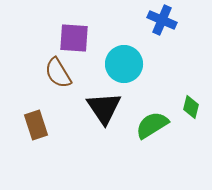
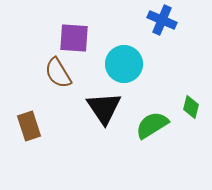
brown rectangle: moved 7 px left, 1 px down
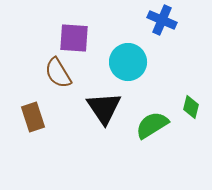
cyan circle: moved 4 px right, 2 px up
brown rectangle: moved 4 px right, 9 px up
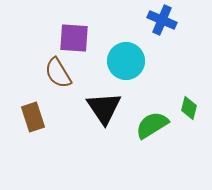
cyan circle: moved 2 px left, 1 px up
green diamond: moved 2 px left, 1 px down
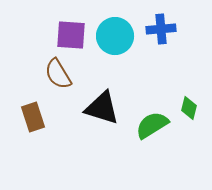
blue cross: moved 1 px left, 9 px down; rotated 28 degrees counterclockwise
purple square: moved 3 px left, 3 px up
cyan circle: moved 11 px left, 25 px up
brown semicircle: moved 1 px down
black triangle: moved 2 px left; rotated 39 degrees counterclockwise
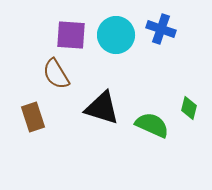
blue cross: rotated 24 degrees clockwise
cyan circle: moved 1 px right, 1 px up
brown semicircle: moved 2 px left
green semicircle: rotated 56 degrees clockwise
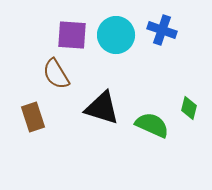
blue cross: moved 1 px right, 1 px down
purple square: moved 1 px right
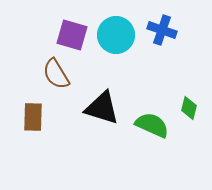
purple square: rotated 12 degrees clockwise
brown rectangle: rotated 20 degrees clockwise
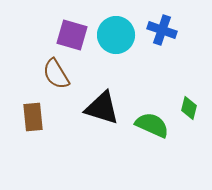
brown rectangle: rotated 8 degrees counterclockwise
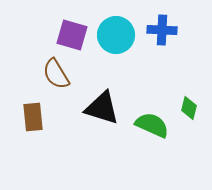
blue cross: rotated 16 degrees counterclockwise
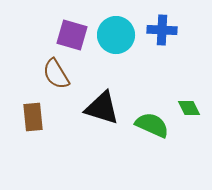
green diamond: rotated 40 degrees counterclockwise
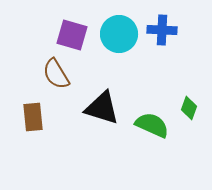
cyan circle: moved 3 px right, 1 px up
green diamond: rotated 45 degrees clockwise
